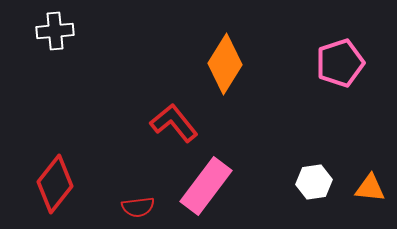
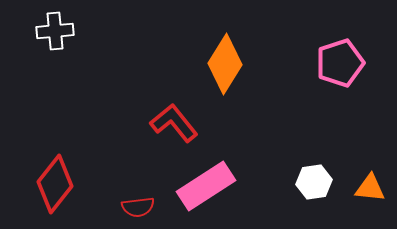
pink rectangle: rotated 20 degrees clockwise
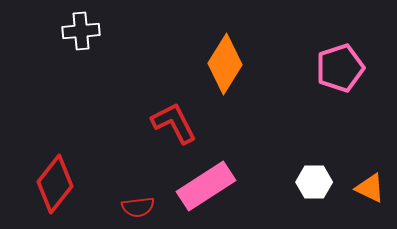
white cross: moved 26 px right
pink pentagon: moved 5 px down
red L-shape: rotated 12 degrees clockwise
white hexagon: rotated 8 degrees clockwise
orange triangle: rotated 20 degrees clockwise
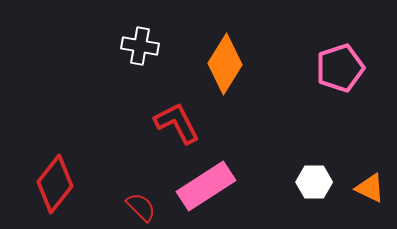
white cross: moved 59 px right, 15 px down; rotated 15 degrees clockwise
red L-shape: moved 3 px right
red semicircle: moved 3 px right; rotated 128 degrees counterclockwise
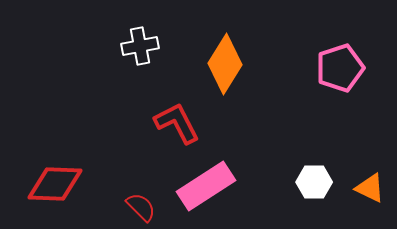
white cross: rotated 21 degrees counterclockwise
red diamond: rotated 54 degrees clockwise
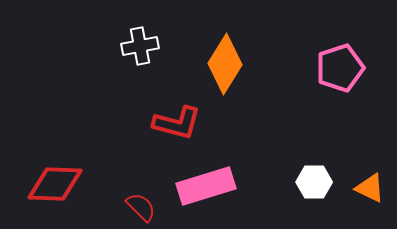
red L-shape: rotated 132 degrees clockwise
pink rectangle: rotated 16 degrees clockwise
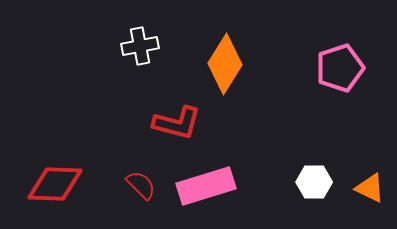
red semicircle: moved 22 px up
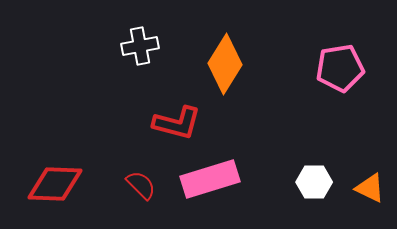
pink pentagon: rotated 9 degrees clockwise
pink rectangle: moved 4 px right, 7 px up
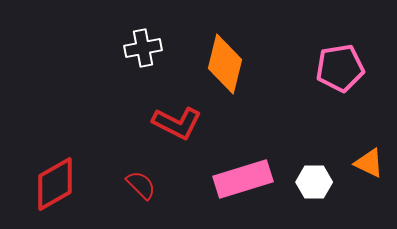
white cross: moved 3 px right, 2 px down
orange diamond: rotated 18 degrees counterclockwise
red L-shape: rotated 12 degrees clockwise
pink rectangle: moved 33 px right
red diamond: rotated 32 degrees counterclockwise
orange triangle: moved 1 px left, 25 px up
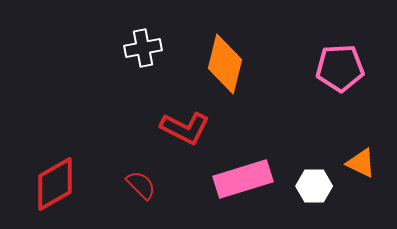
pink pentagon: rotated 6 degrees clockwise
red L-shape: moved 8 px right, 5 px down
orange triangle: moved 8 px left
white hexagon: moved 4 px down
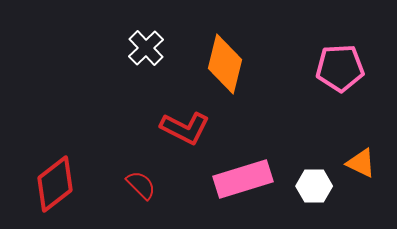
white cross: moved 3 px right; rotated 33 degrees counterclockwise
red diamond: rotated 8 degrees counterclockwise
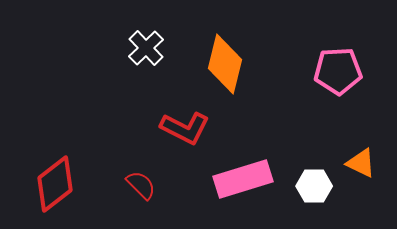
pink pentagon: moved 2 px left, 3 px down
